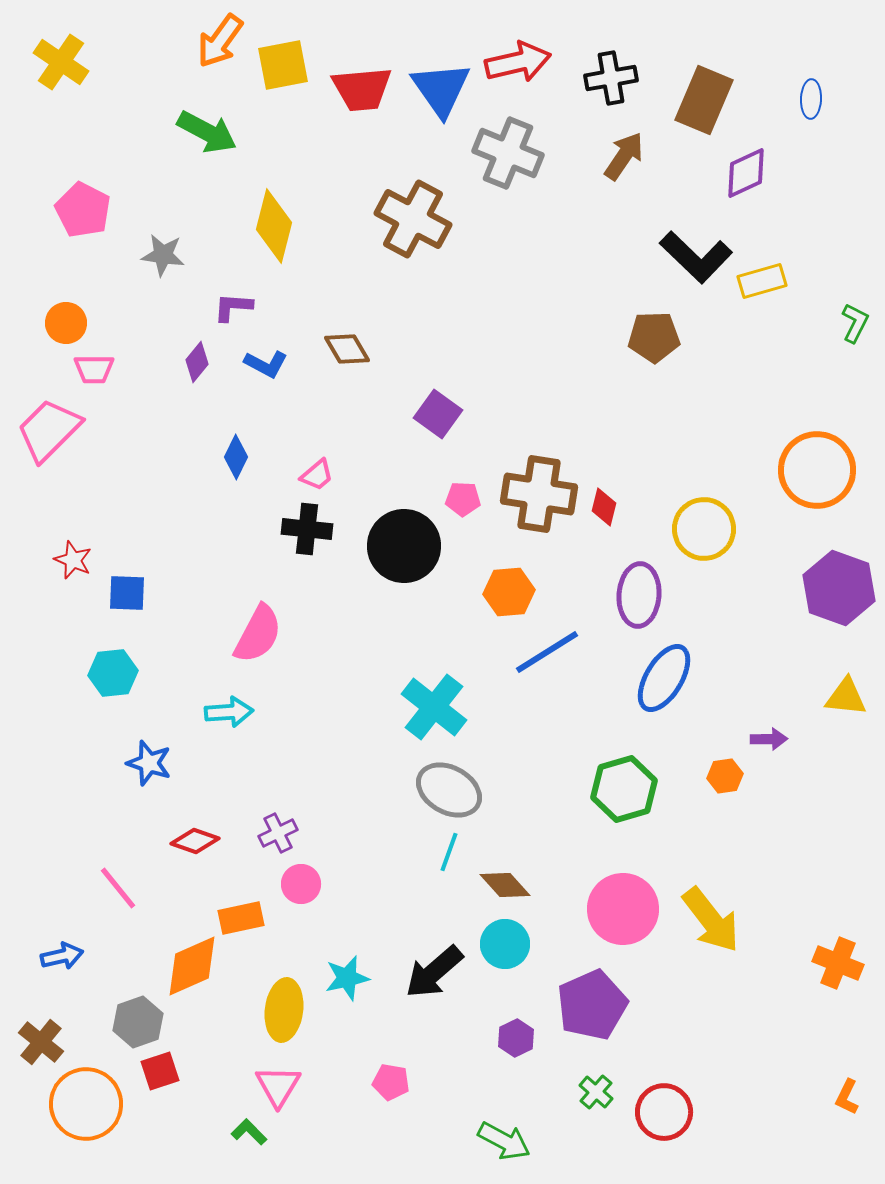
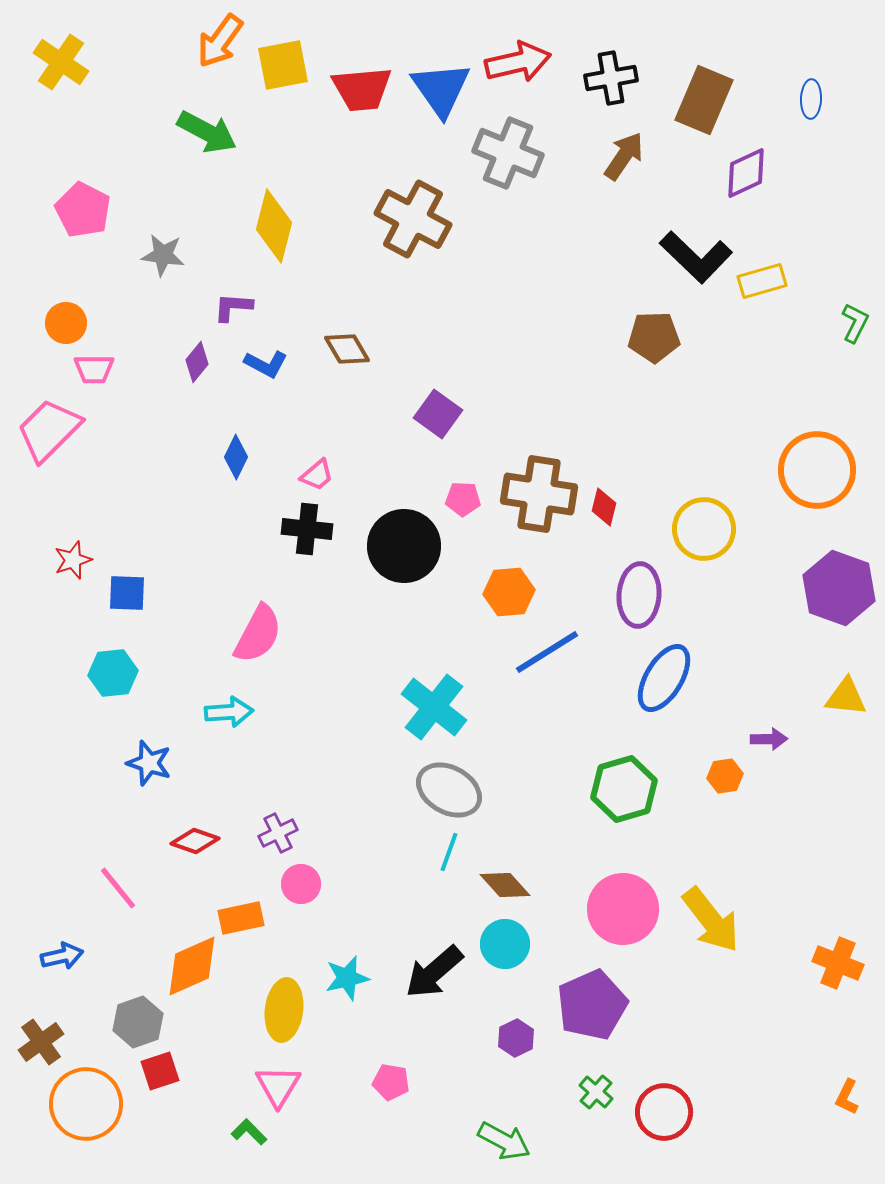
red star at (73, 560): rotated 30 degrees clockwise
brown cross at (41, 1042): rotated 15 degrees clockwise
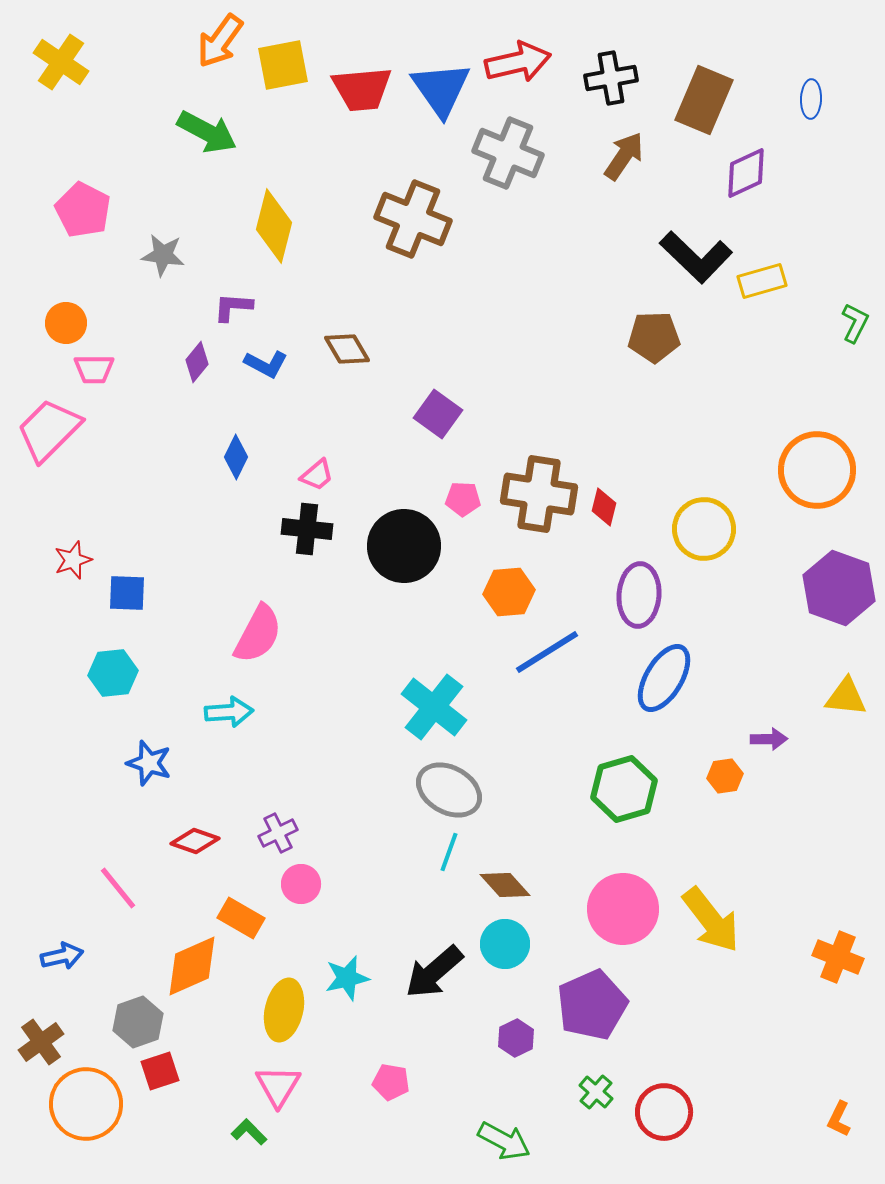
brown cross at (413, 219): rotated 6 degrees counterclockwise
orange rectangle at (241, 918): rotated 42 degrees clockwise
orange cross at (838, 963): moved 6 px up
yellow ellipse at (284, 1010): rotated 6 degrees clockwise
orange L-shape at (847, 1097): moved 8 px left, 22 px down
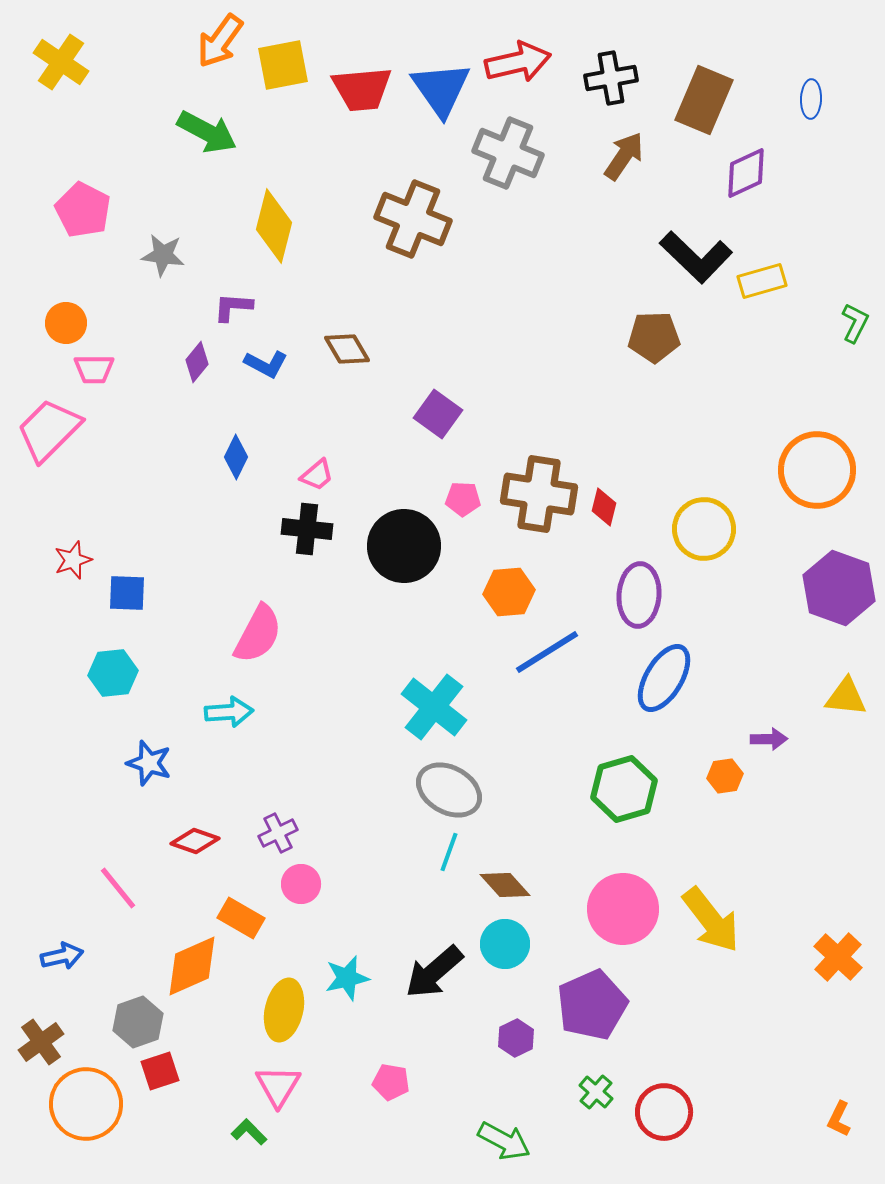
orange cross at (838, 957): rotated 21 degrees clockwise
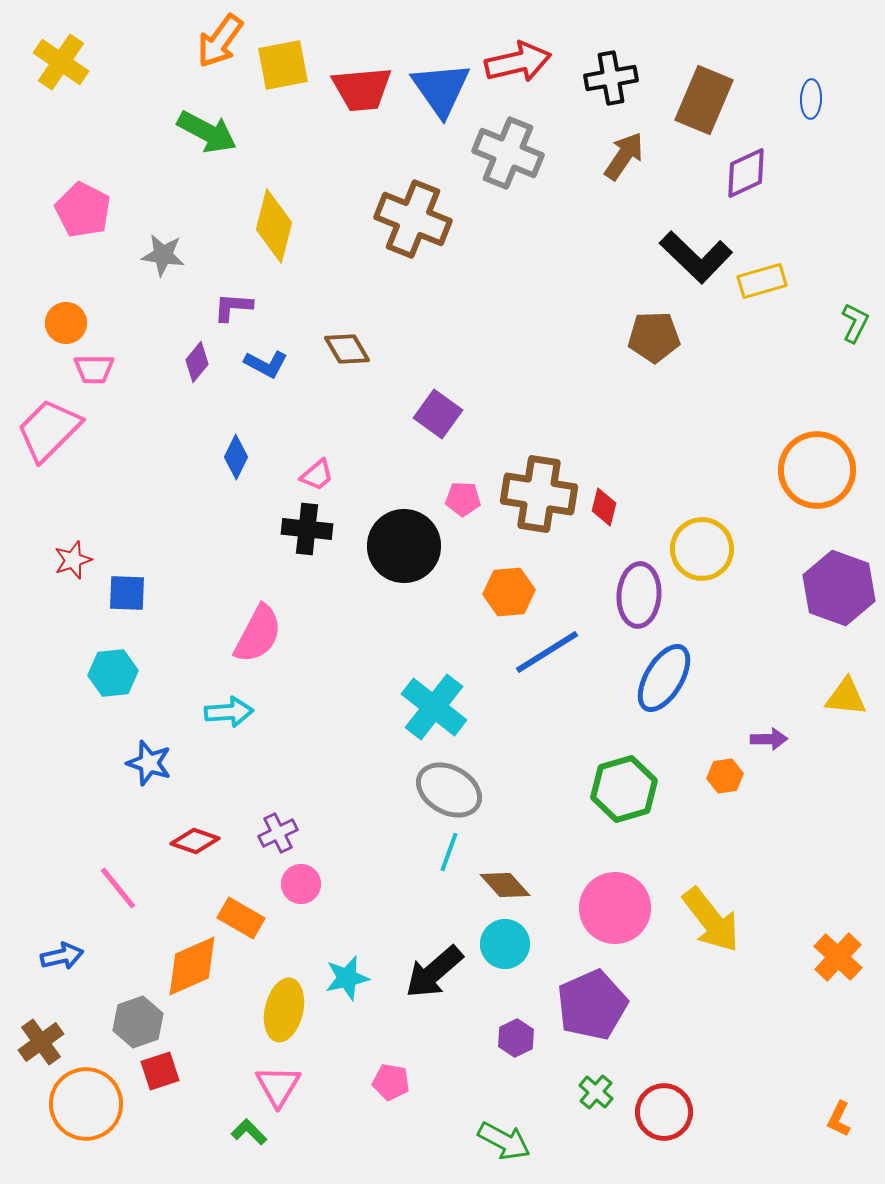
yellow circle at (704, 529): moved 2 px left, 20 px down
pink circle at (623, 909): moved 8 px left, 1 px up
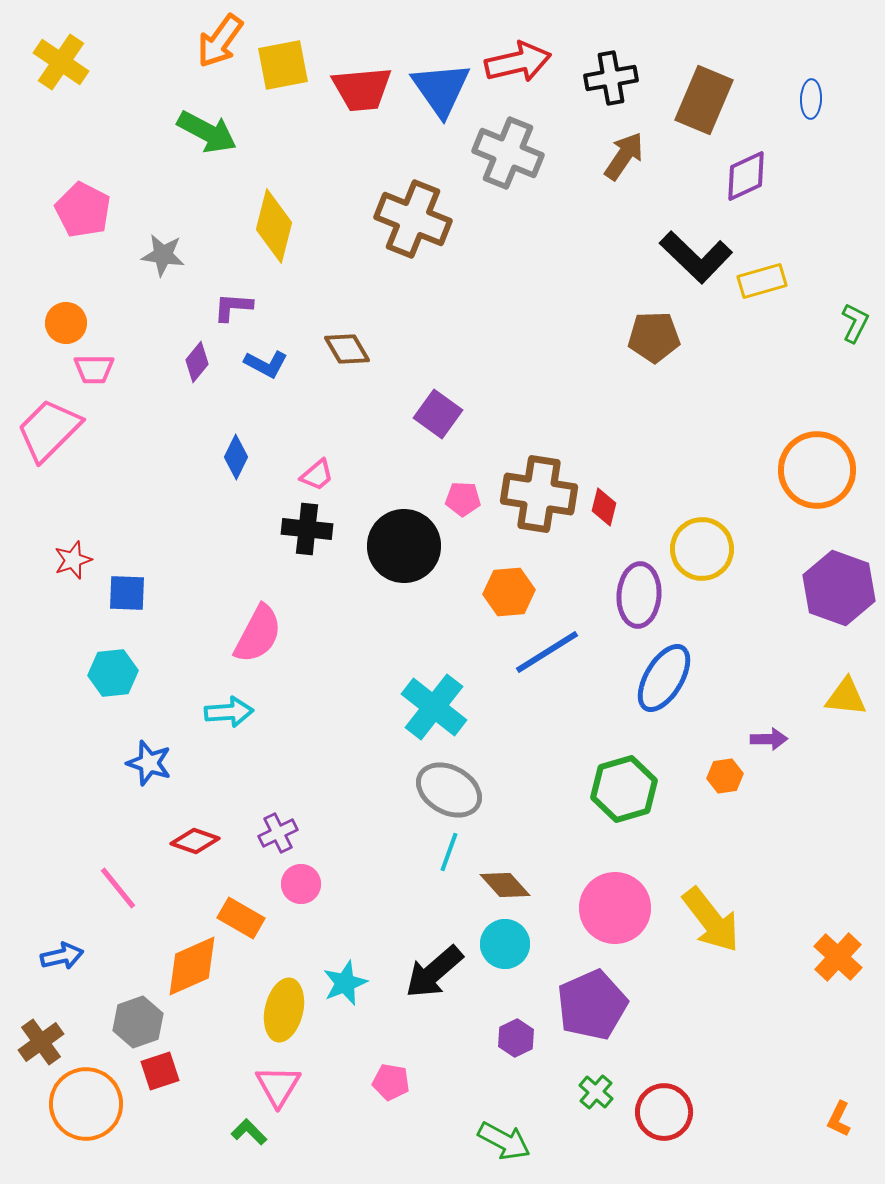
purple diamond at (746, 173): moved 3 px down
cyan star at (347, 978): moved 2 px left, 5 px down; rotated 9 degrees counterclockwise
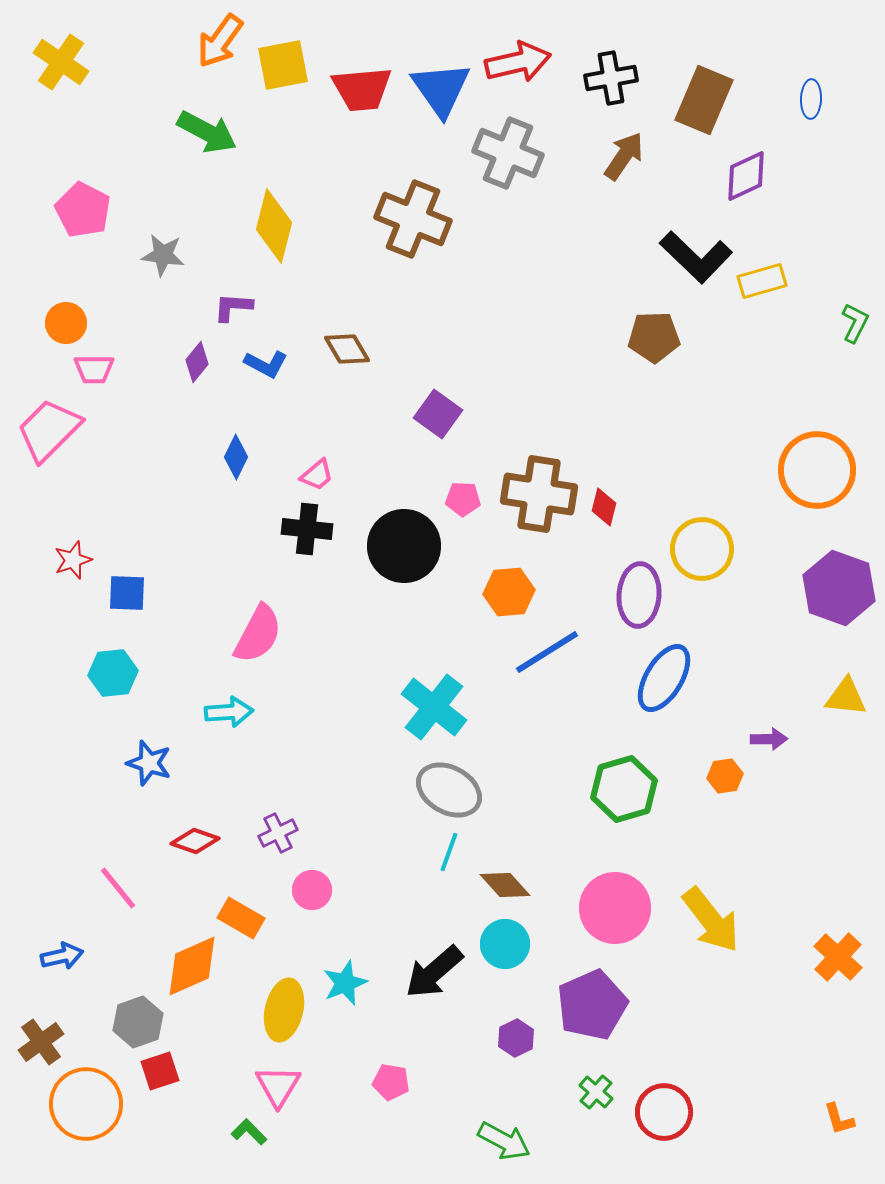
pink circle at (301, 884): moved 11 px right, 6 px down
orange L-shape at (839, 1119): rotated 42 degrees counterclockwise
